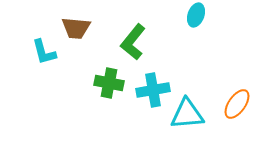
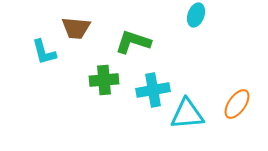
green L-shape: rotated 69 degrees clockwise
green cross: moved 5 px left, 3 px up; rotated 16 degrees counterclockwise
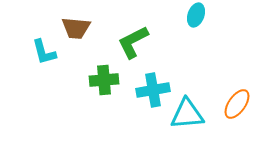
green L-shape: rotated 45 degrees counterclockwise
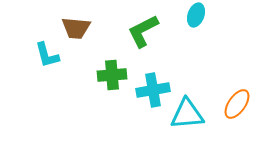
green L-shape: moved 10 px right, 11 px up
cyan L-shape: moved 3 px right, 3 px down
green cross: moved 8 px right, 5 px up
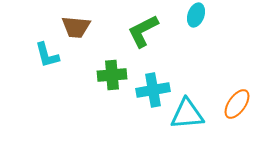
brown trapezoid: moved 1 px up
